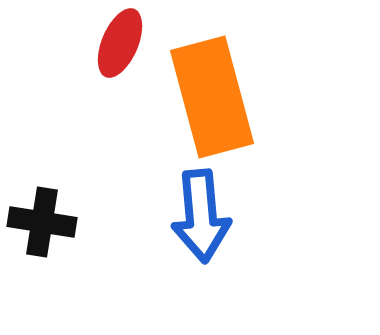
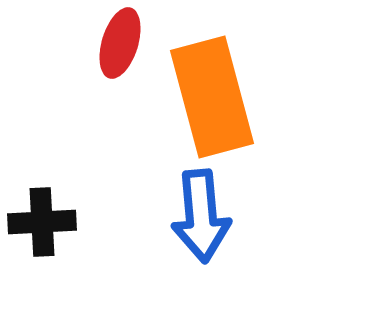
red ellipse: rotated 6 degrees counterclockwise
black cross: rotated 12 degrees counterclockwise
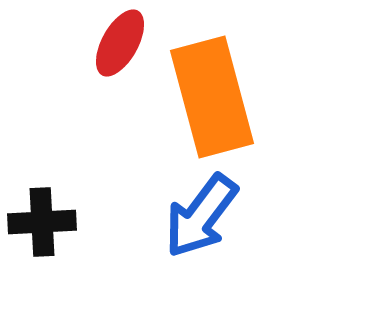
red ellipse: rotated 12 degrees clockwise
blue arrow: rotated 42 degrees clockwise
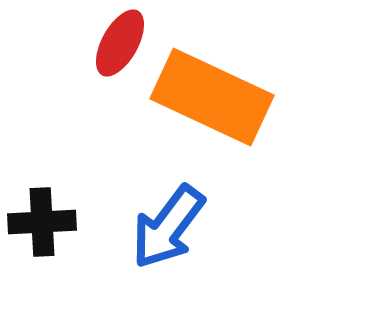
orange rectangle: rotated 50 degrees counterclockwise
blue arrow: moved 33 px left, 11 px down
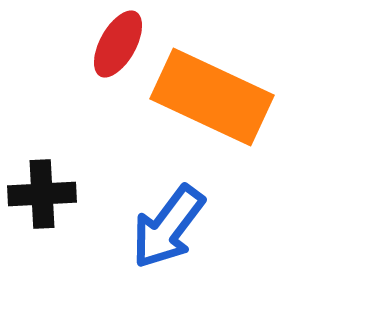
red ellipse: moved 2 px left, 1 px down
black cross: moved 28 px up
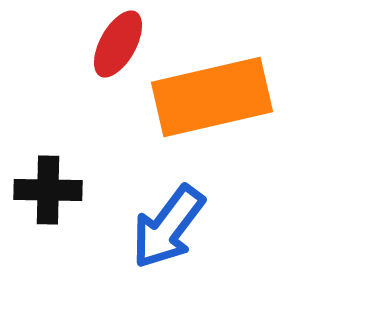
orange rectangle: rotated 38 degrees counterclockwise
black cross: moved 6 px right, 4 px up; rotated 4 degrees clockwise
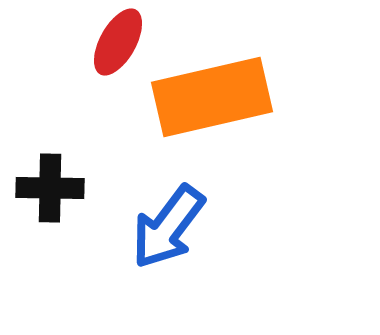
red ellipse: moved 2 px up
black cross: moved 2 px right, 2 px up
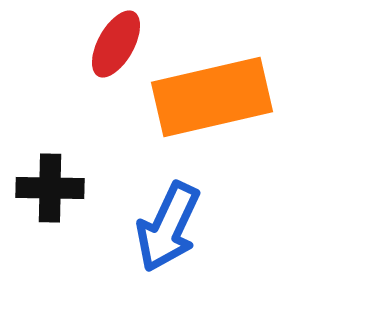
red ellipse: moved 2 px left, 2 px down
blue arrow: rotated 12 degrees counterclockwise
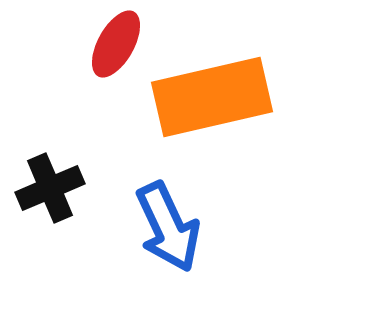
black cross: rotated 24 degrees counterclockwise
blue arrow: rotated 50 degrees counterclockwise
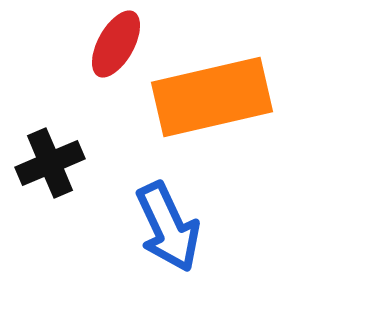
black cross: moved 25 px up
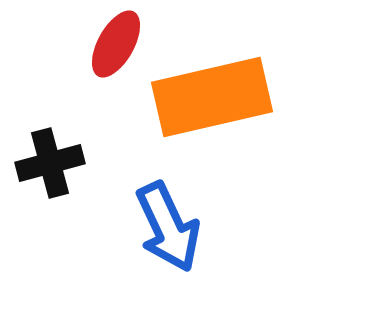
black cross: rotated 8 degrees clockwise
